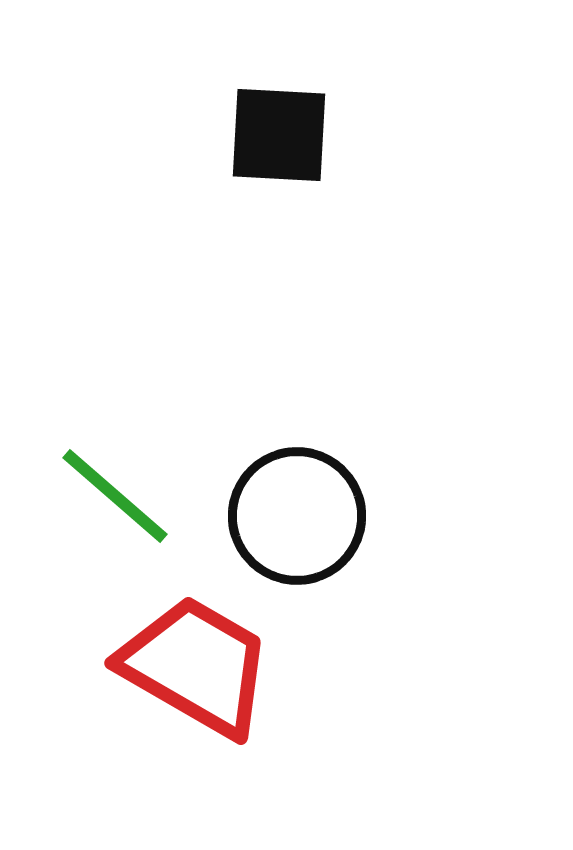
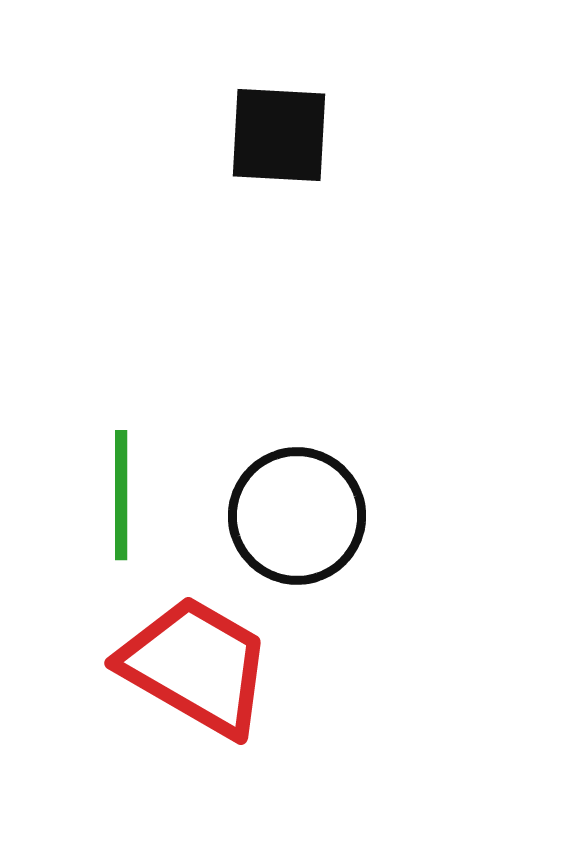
green line: moved 6 px right, 1 px up; rotated 49 degrees clockwise
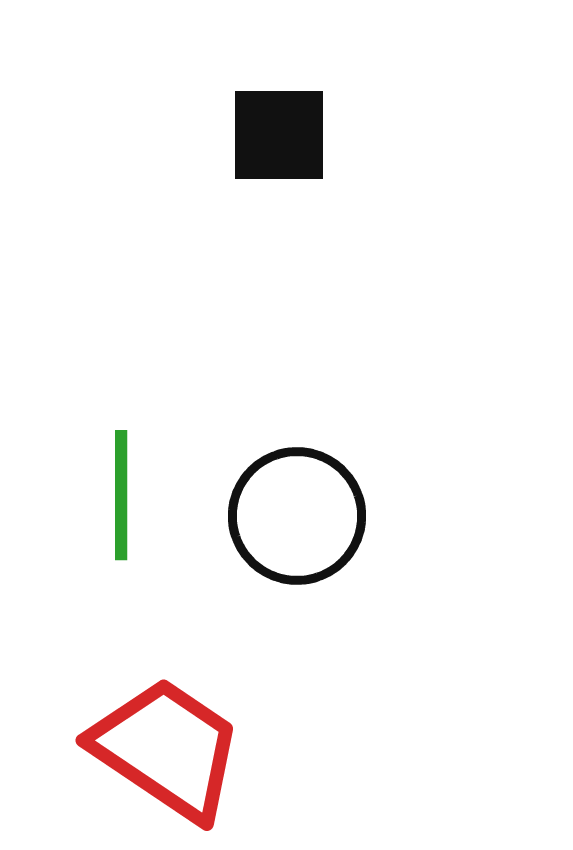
black square: rotated 3 degrees counterclockwise
red trapezoid: moved 29 px left, 83 px down; rotated 4 degrees clockwise
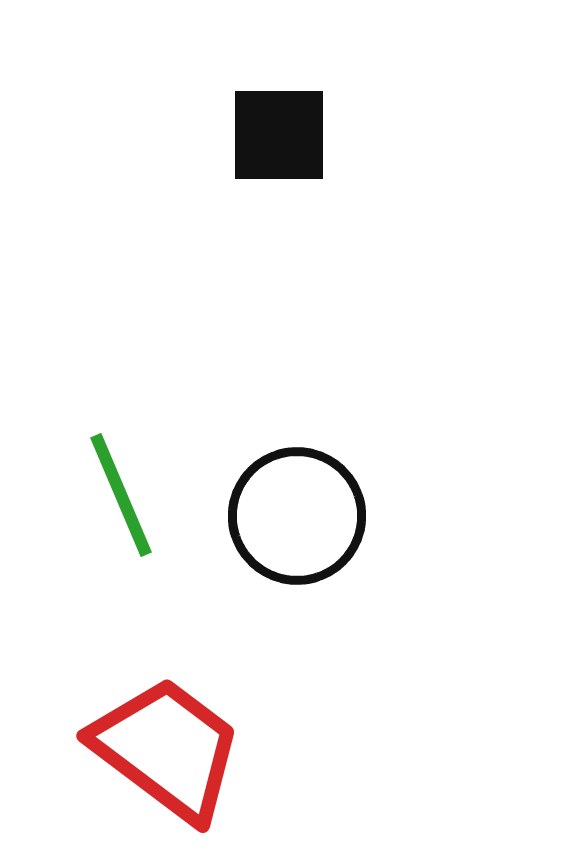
green line: rotated 23 degrees counterclockwise
red trapezoid: rotated 3 degrees clockwise
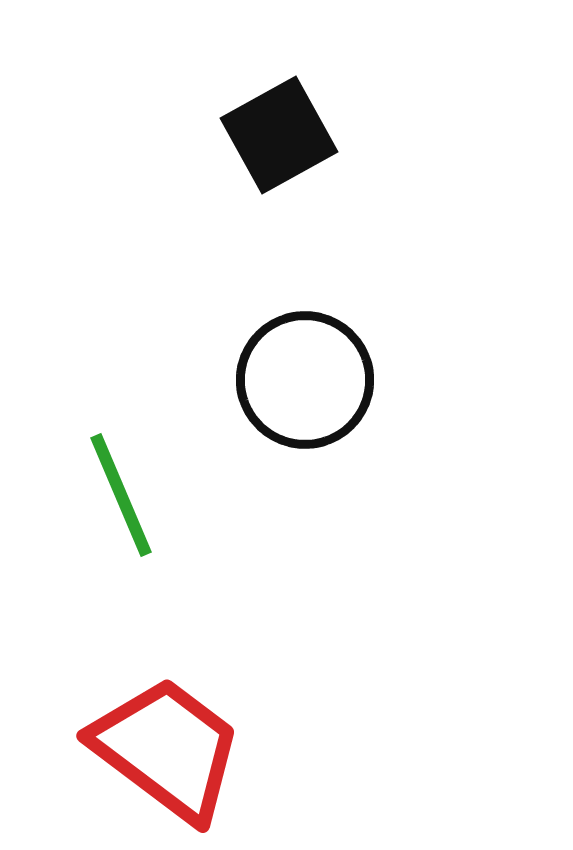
black square: rotated 29 degrees counterclockwise
black circle: moved 8 px right, 136 px up
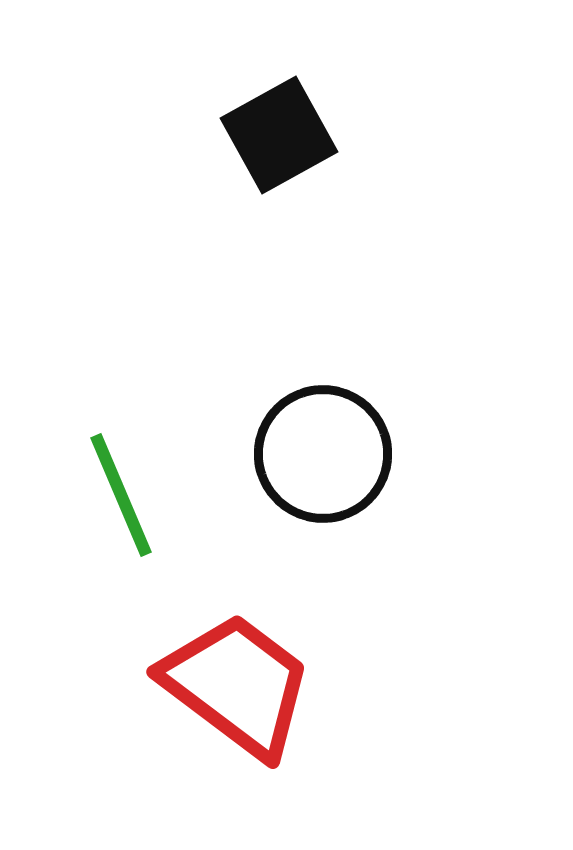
black circle: moved 18 px right, 74 px down
red trapezoid: moved 70 px right, 64 px up
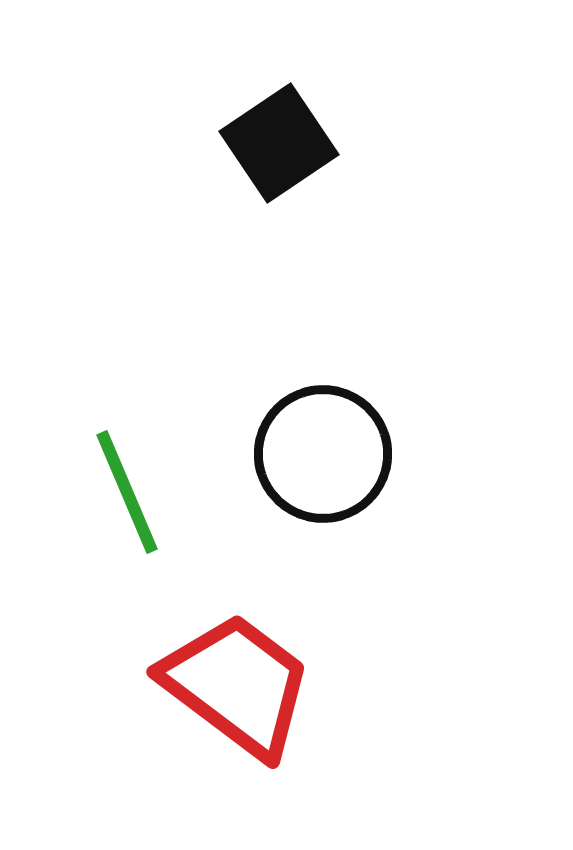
black square: moved 8 px down; rotated 5 degrees counterclockwise
green line: moved 6 px right, 3 px up
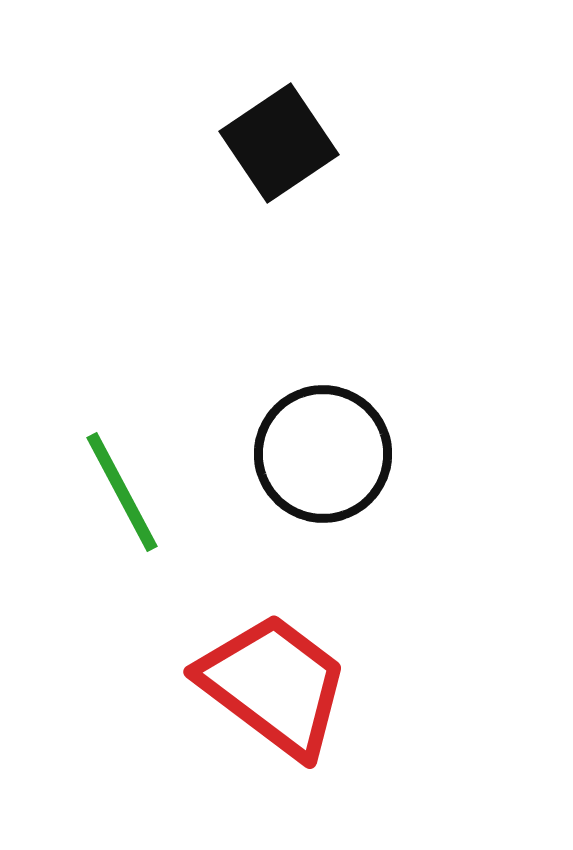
green line: moved 5 px left; rotated 5 degrees counterclockwise
red trapezoid: moved 37 px right
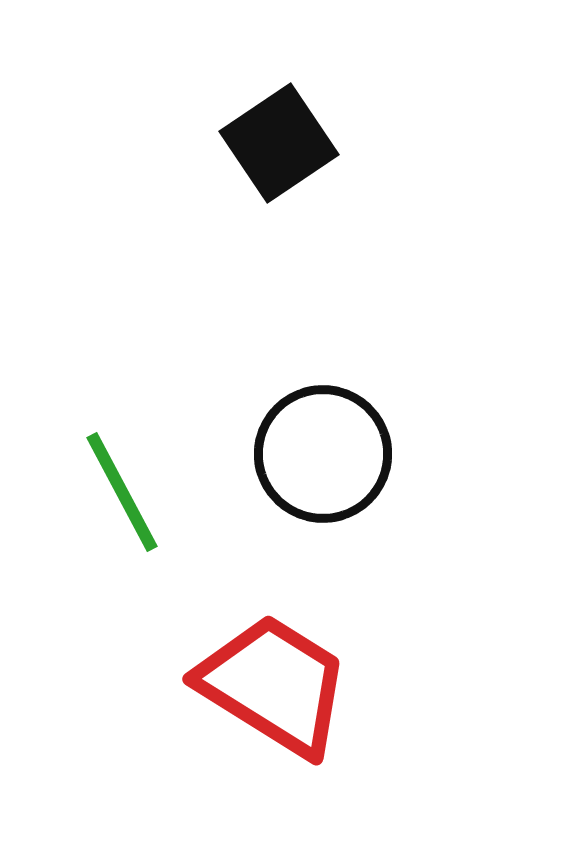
red trapezoid: rotated 5 degrees counterclockwise
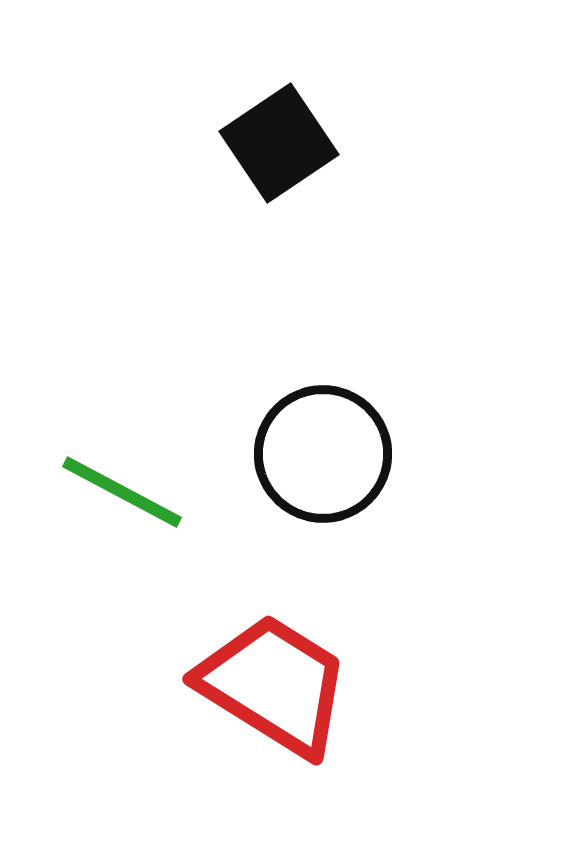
green line: rotated 34 degrees counterclockwise
